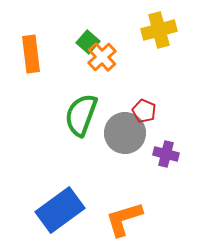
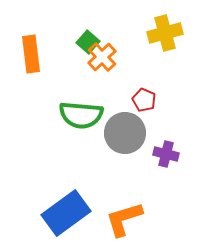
yellow cross: moved 6 px right, 3 px down
red pentagon: moved 11 px up
green semicircle: rotated 105 degrees counterclockwise
blue rectangle: moved 6 px right, 3 px down
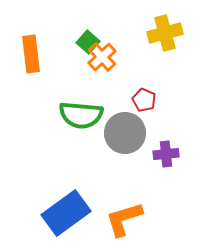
purple cross: rotated 20 degrees counterclockwise
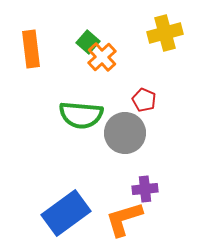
orange rectangle: moved 5 px up
purple cross: moved 21 px left, 35 px down
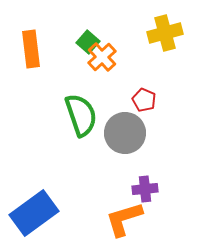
green semicircle: rotated 114 degrees counterclockwise
blue rectangle: moved 32 px left
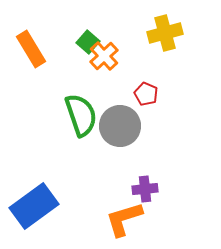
orange rectangle: rotated 24 degrees counterclockwise
orange cross: moved 2 px right, 1 px up
red pentagon: moved 2 px right, 6 px up
gray circle: moved 5 px left, 7 px up
blue rectangle: moved 7 px up
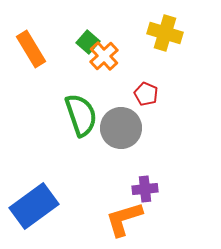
yellow cross: rotated 32 degrees clockwise
gray circle: moved 1 px right, 2 px down
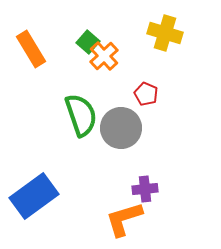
blue rectangle: moved 10 px up
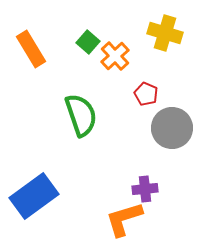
orange cross: moved 11 px right
gray circle: moved 51 px right
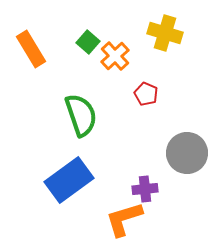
gray circle: moved 15 px right, 25 px down
blue rectangle: moved 35 px right, 16 px up
